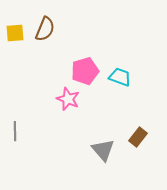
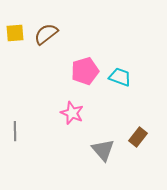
brown semicircle: moved 1 px right, 5 px down; rotated 150 degrees counterclockwise
pink star: moved 4 px right, 14 px down
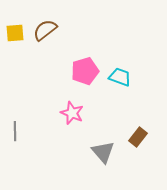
brown semicircle: moved 1 px left, 4 px up
gray triangle: moved 2 px down
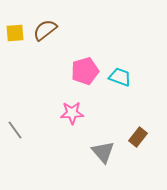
pink star: rotated 25 degrees counterclockwise
gray line: moved 1 px up; rotated 36 degrees counterclockwise
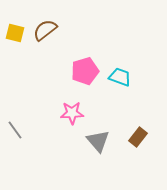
yellow square: rotated 18 degrees clockwise
gray triangle: moved 5 px left, 11 px up
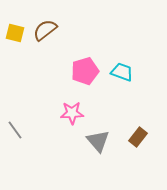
cyan trapezoid: moved 2 px right, 5 px up
